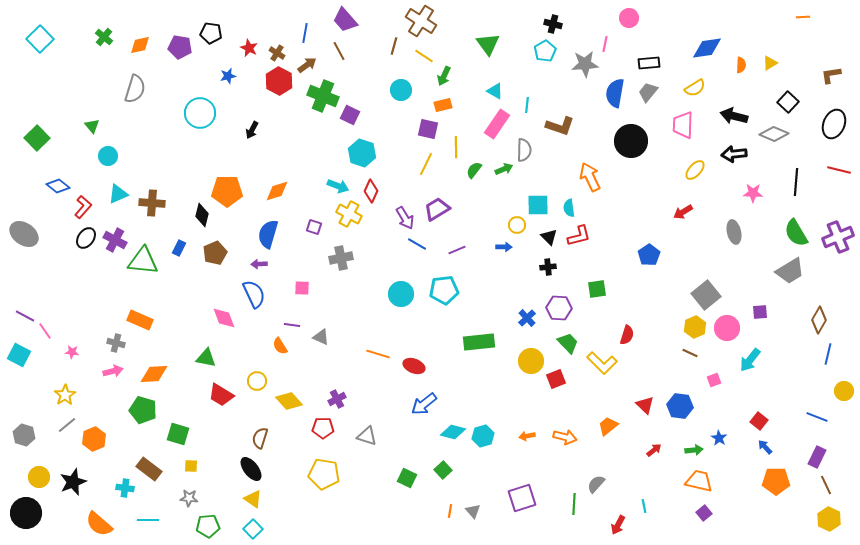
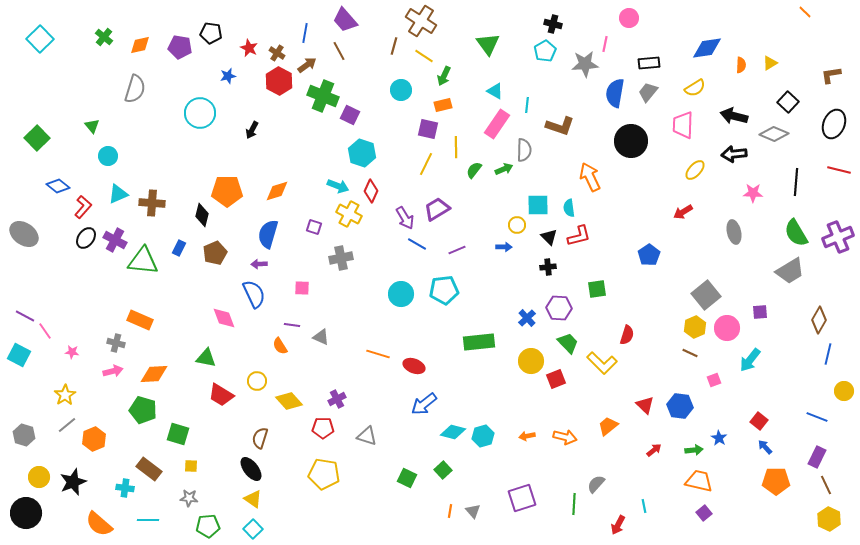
orange line at (803, 17): moved 2 px right, 5 px up; rotated 48 degrees clockwise
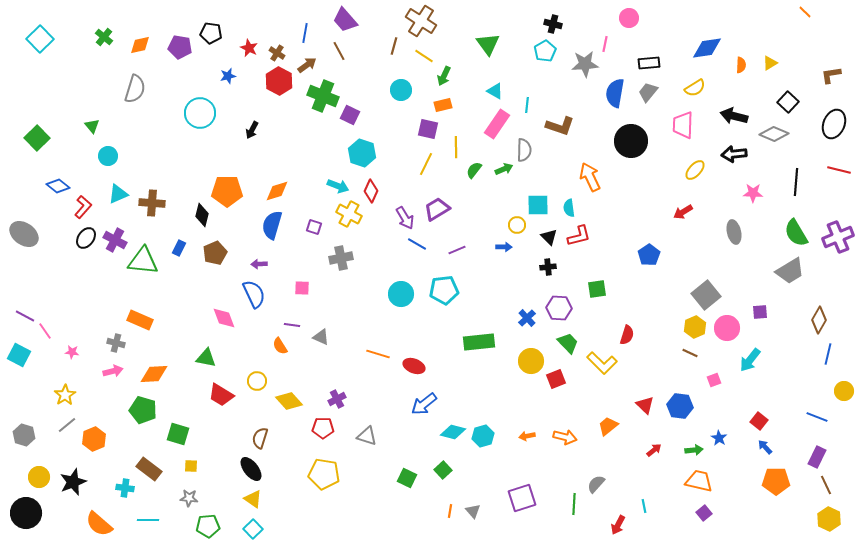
blue semicircle at (268, 234): moved 4 px right, 9 px up
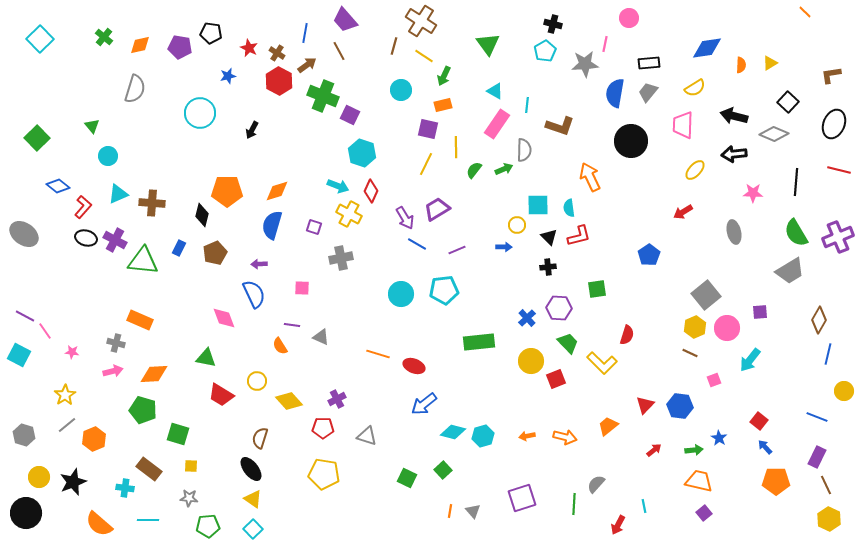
black ellipse at (86, 238): rotated 70 degrees clockwise
red triangle at (645, 405): rotated 30 degrees clockwise
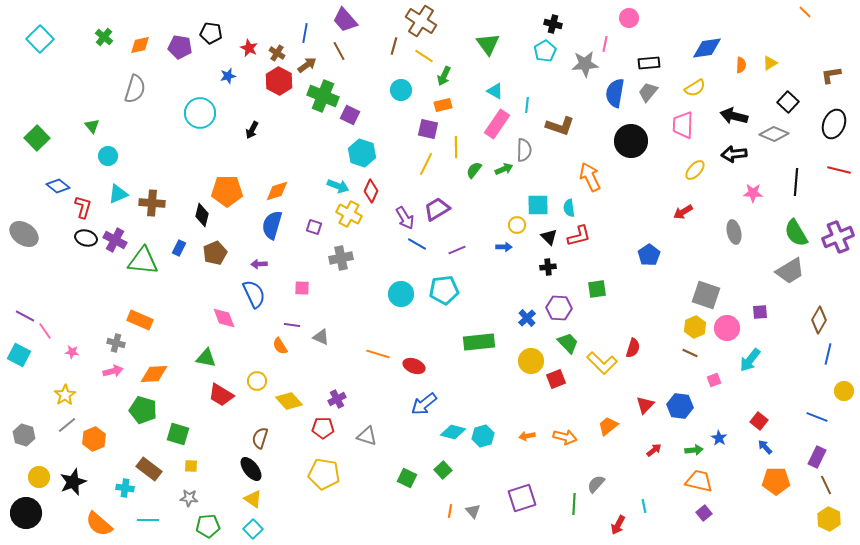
red L-shape at (83, 207): rotated 25 degrees counterclockwise
gray square at (706, 295): rotated 32 degrees counterclockwise
red semicircle at (627, 335): moved 6 px right, 13 px down
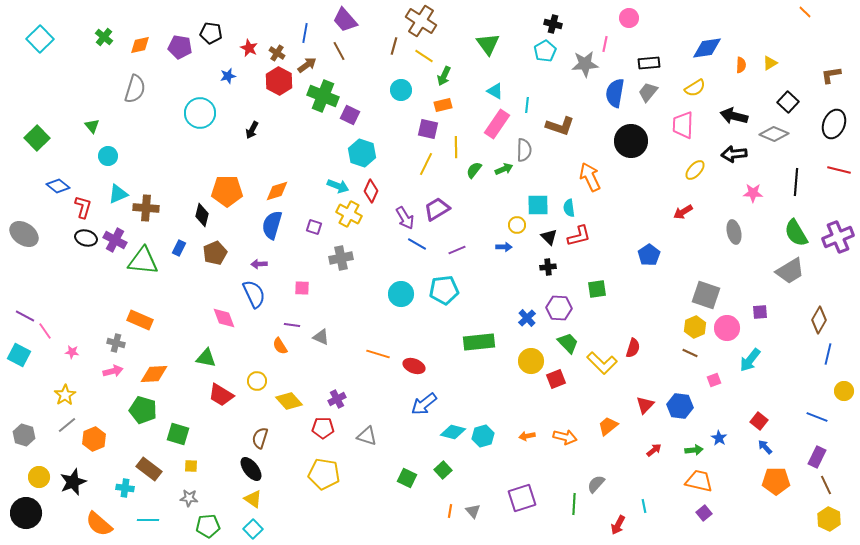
brown cross at (152, 203): moved 6 px left, 5 px down
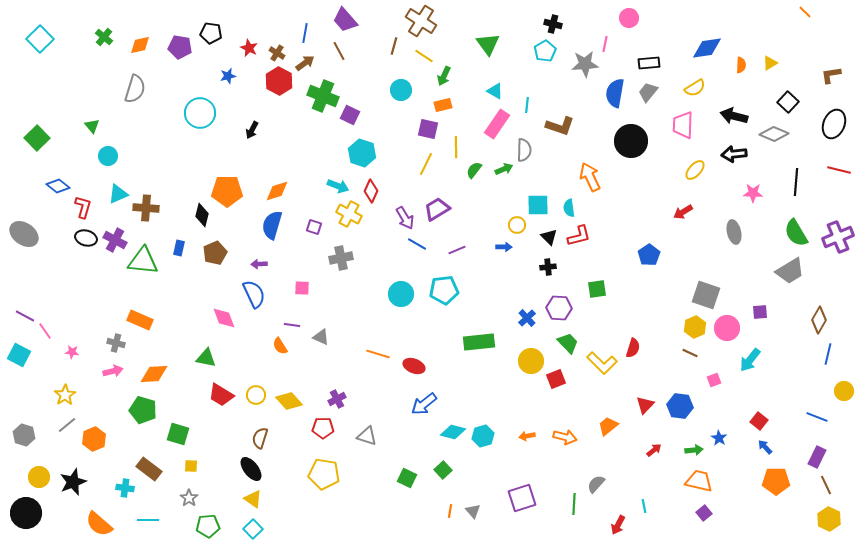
brown arrow at (307, 65): moved 2 px left, 2 px up
blue rectangle at (179, 248): rotated 14 degrees counterclockwise
yellow circle at (257, 381): moved 1 px left, 14 px down
gray star at (189, 498): rotated 30 degrees clockwise
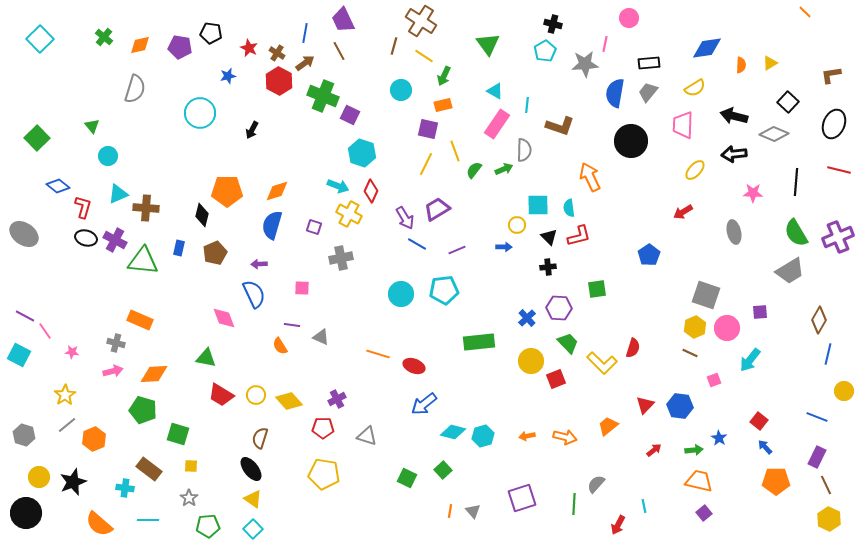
purple trapezoid at (345, 20): moved 2 px left; rotated 16 degrees clockwise
yellow line at (456, 147): moved 1 px left, 4 px down; rotated 20 degrees counterclockwise
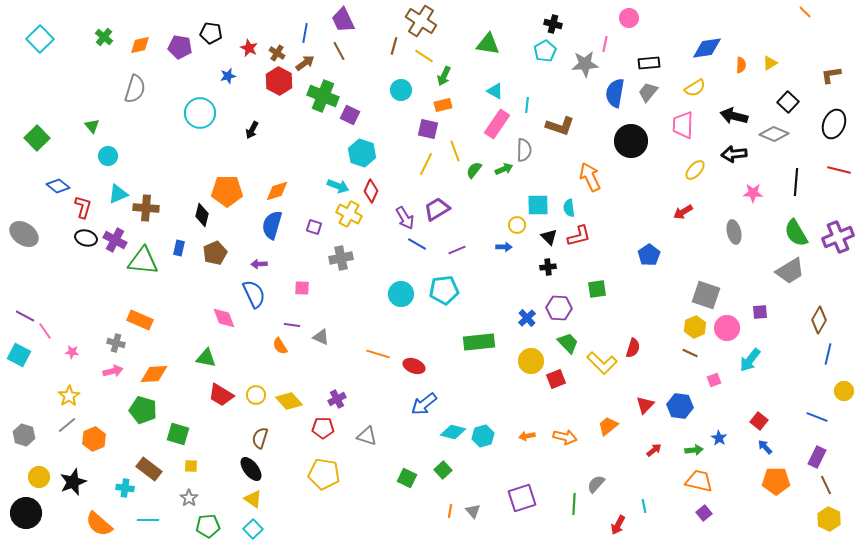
green triangle at (488, 44): rotated 45 degrees counterclockwise
yellow star at (65, 395): moved 4 px right, 1 px down
